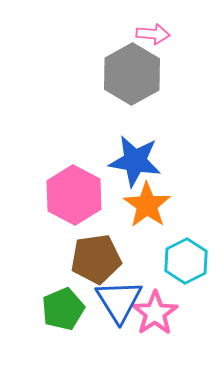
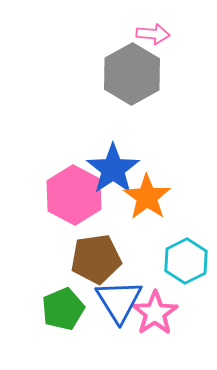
blue star: moved 22 px left, 8 px down; rotated 28 degrees clockwise
orange star: moved 8 px up
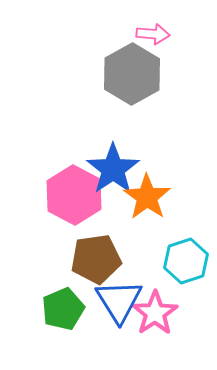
cyan hexagon: rotated 9 degrees clockwise
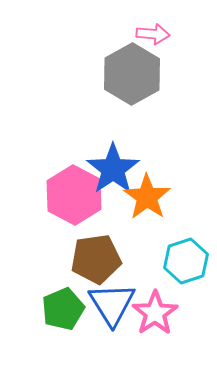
blue triangle: moved 7 px left, 3 px down
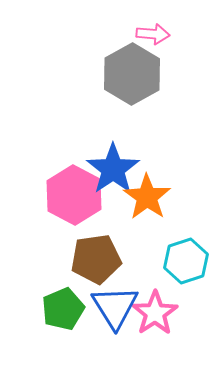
blue triangle: moved 3 px right, 3 px down
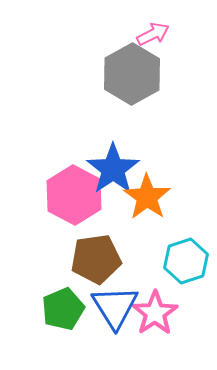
pink arrow: rotated 32 degrees counterclockwise
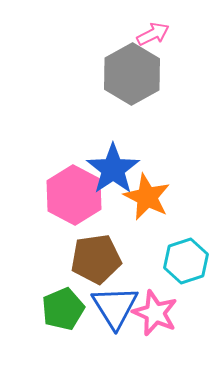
orange star: rotated 9 degrees counterclockwise
pink star: rotated 15 degrees counterclockwise
